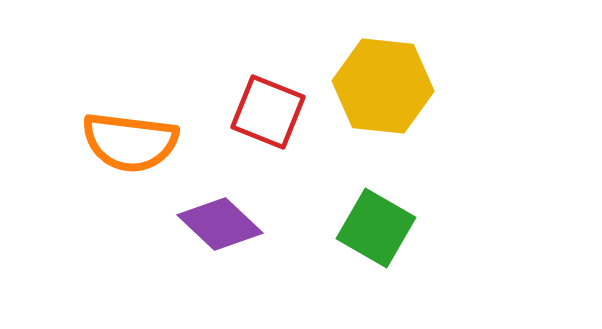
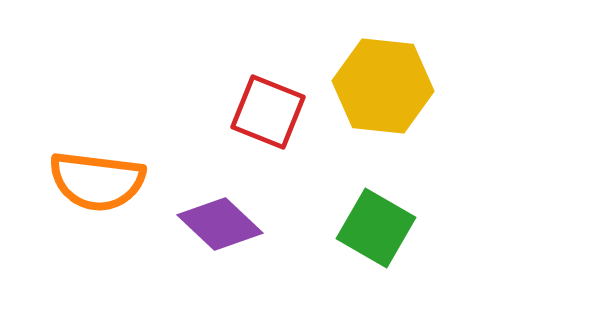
orange semicircle: moved 33 px left, 39 px down
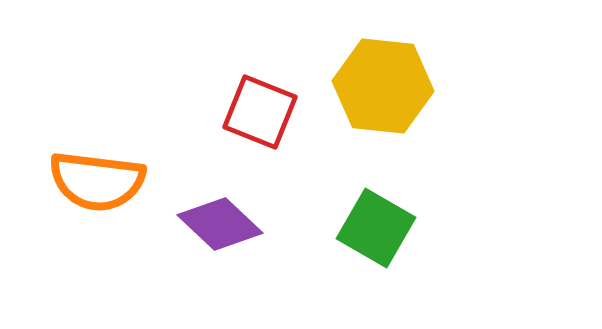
red square: moved 8 px left
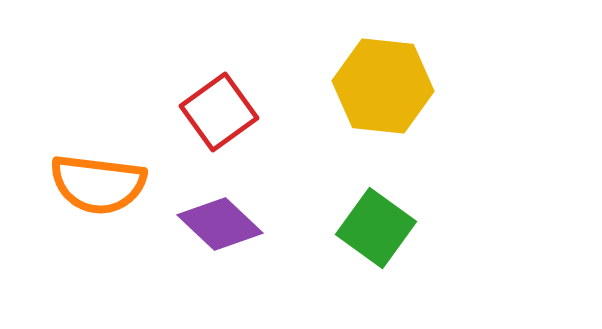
red square: moved 41 px left; rotated 32 degrees clockwise
orange semicircle: moved 1 px right, 3 px down
green square: rotated 6 degrees clockwise
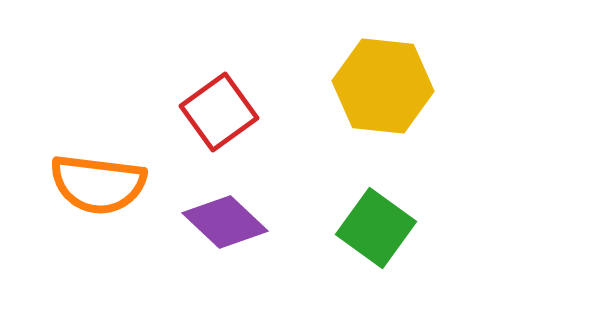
purple diamond: moved 5 px right, 2 px up
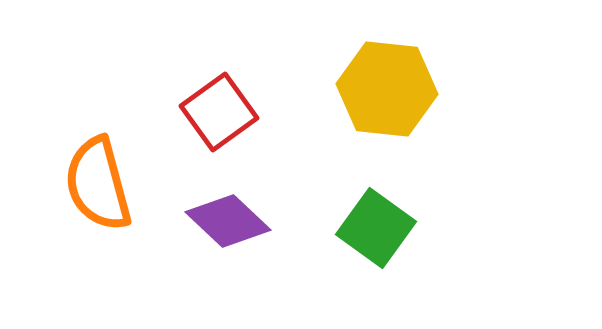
yellow hexagon: moved 4 px right, 3 px down
orange semicircle: rotated 68 degrees clockwise
purple diamond: moved 3 px right, 1 px up
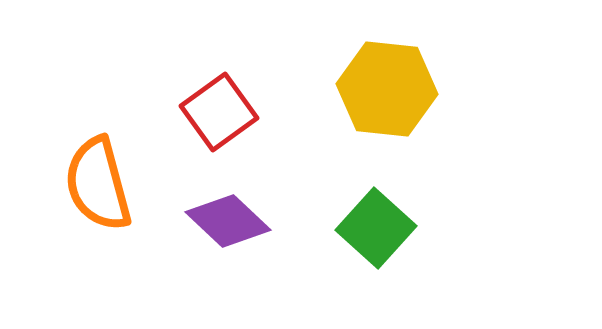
green square: rotated 6 degrees clockwise
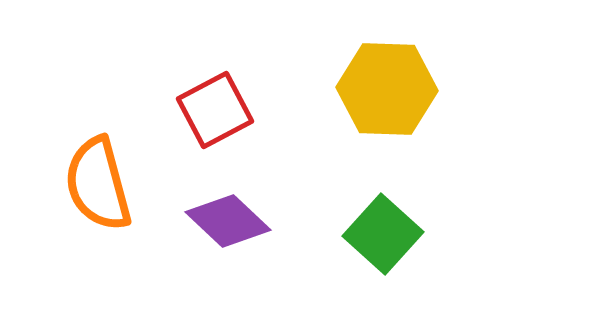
yellow hexagon: rotated 4 degrees counterclockwise
red square: moved 4 px left, 2 px up; rotated 8 degrees clockwise
green square: moved 7 px right, 6 px down
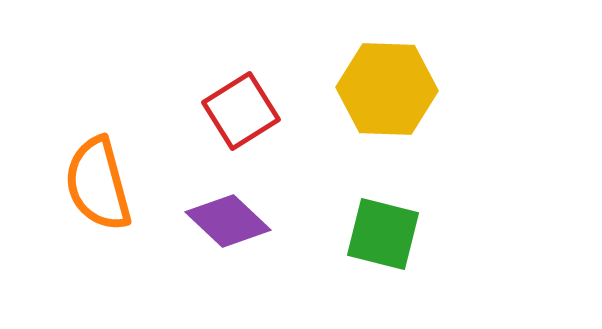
red square: moved 26 px right, 1 px down; rotated 4 degrees counterclockwise
green square: rotated 28 degrees counterclockwise
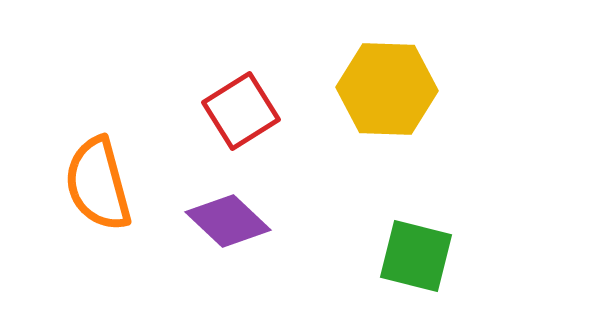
green square: moved 33 px right, 22 px down
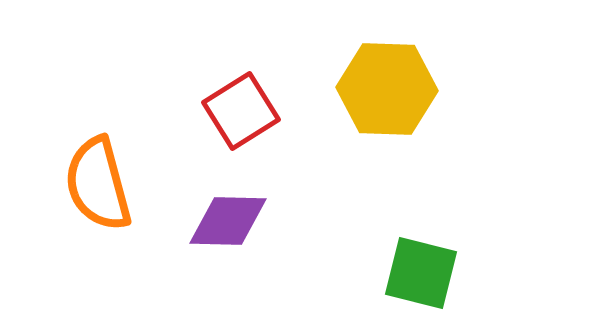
purple diamond: rotated 42 degrees counterclockwise
green square: moved 5 px right, 17 px down
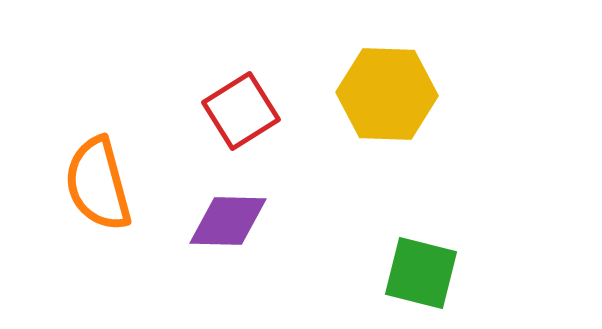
yellow hexagon: moved 5 px down
